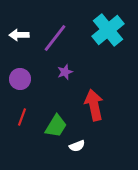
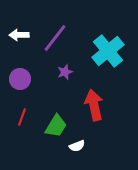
cyan cross: moved 21 px down
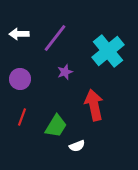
white arrow: moved 1 px up
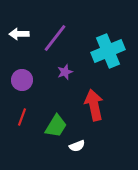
cyan cross: rotated 16 degrees clockwise
purple circle: moved 2 px right, 1 px down
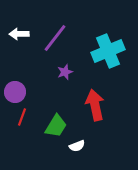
purple circle: moved 7 px left, 12 px down
red arrow: moved 1 px right
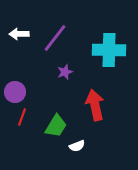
cyan cross: moved 1 px right, 1 px up; rotated 24 degrees clockwise
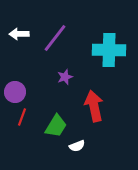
purple star: moved 5 px down
red arrow: moved 1 px left, 1 px down
